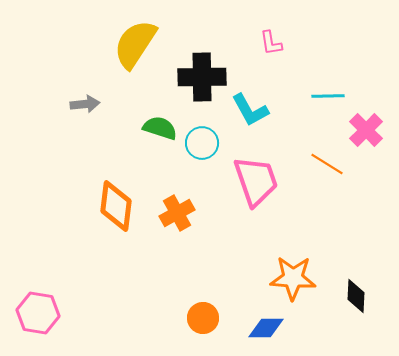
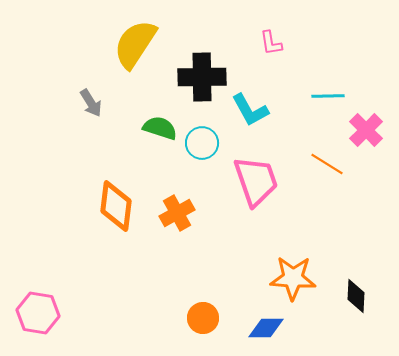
gray arrow: moved 6 px right, 1 px up; rotated 64 degrees clockwise
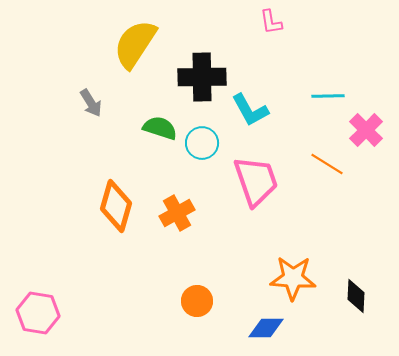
pink L-shape: moved 21 px up
orange diamond: rotated 9 degrees clockwise
orange circle: moved 6 px left, 17 px up
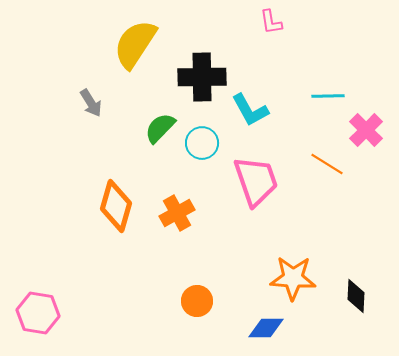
green semicircle: rotated 64 degrees counterclockwise
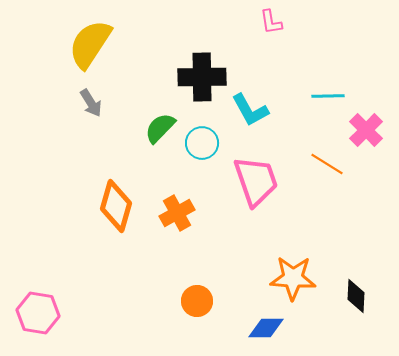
yellow semicircle: moved 45 px left
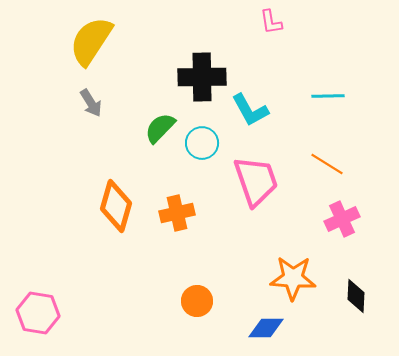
yellow semicircle: moved 1 px right, 3 px up
pink cross: moved 24 px left, 89 px down; rotated 20 degrees clockwise
orange cross: rotated 16 degrees clockwise
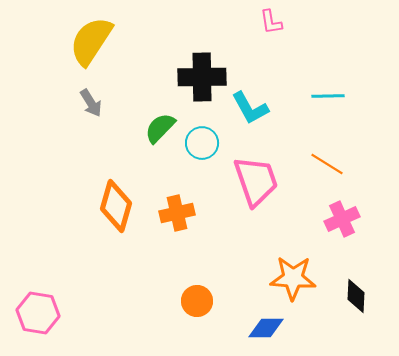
cyan L-shape: moved 2 px up
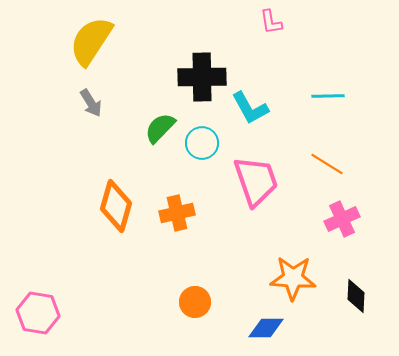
orange circle: moved 2 px left, 1 px down
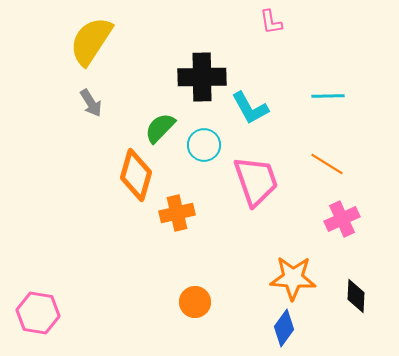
cyan circle: moved 2 px right, 2 px down
orange diamond: moved 20 px right, 31 px up
blue diamond: moved 18 px right; rotated 54 degrees counterclockwise
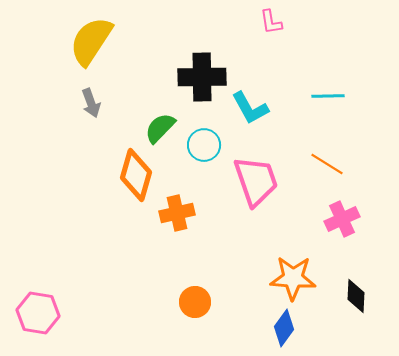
gray arrow: rotated 12 degrees clockwise
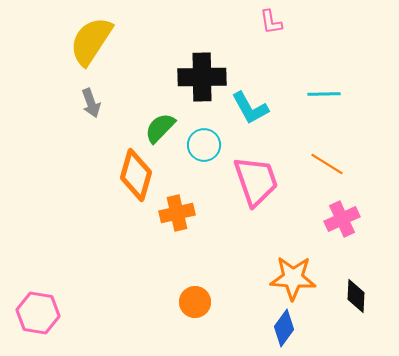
cyan line: moved 4 px left, 2 px up
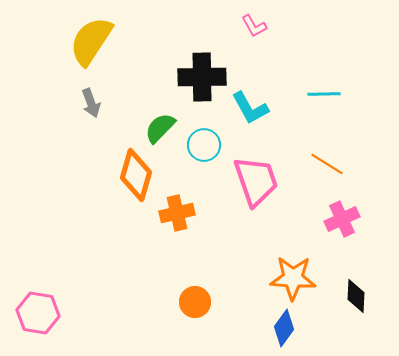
pink L-shape: moved 17 px left, 4 px down; rotated 20 degrees counterclockwise
